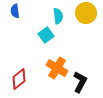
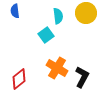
black L-shape: moved 2 px right, 5 px up
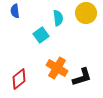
cyan semicircle: moved 2 px down
cyan square: moved 5 px left
black L-shape: rotated 45 degrees clockwise
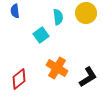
cyan semicircle: moved 1 px up
black L-shape: moved 6 px right; rotated 15 degrees counterclockwise
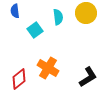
cyan square: moved 6 px left, 5 px up
orange cross: moved 9 px left
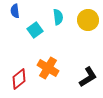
yellow circle: moved 2 px right, 7 px down
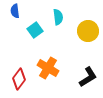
yellow circle: moved 11 px down
red diamond: rotated 15 degrees counterclockwise
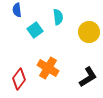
blue semicircle: moved 2 px right, 1 px up
yellow circle: moved 1 px right, 1 px down
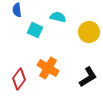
cyan semicircle: rotated 70 degrees counterclockwise
cyan square: rotated 28 degrees counterclockwise
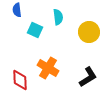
cyan semicircle: rotated 70 degrees clockwise
red diamond: moved 1 px right, 1 px down; rotated 40 degrees counterclockwise
